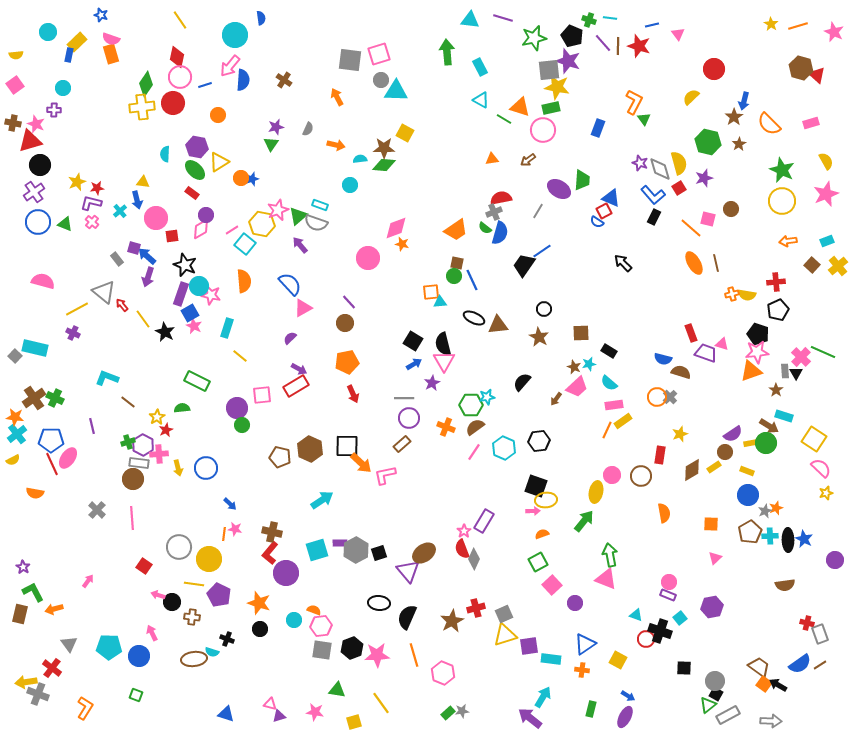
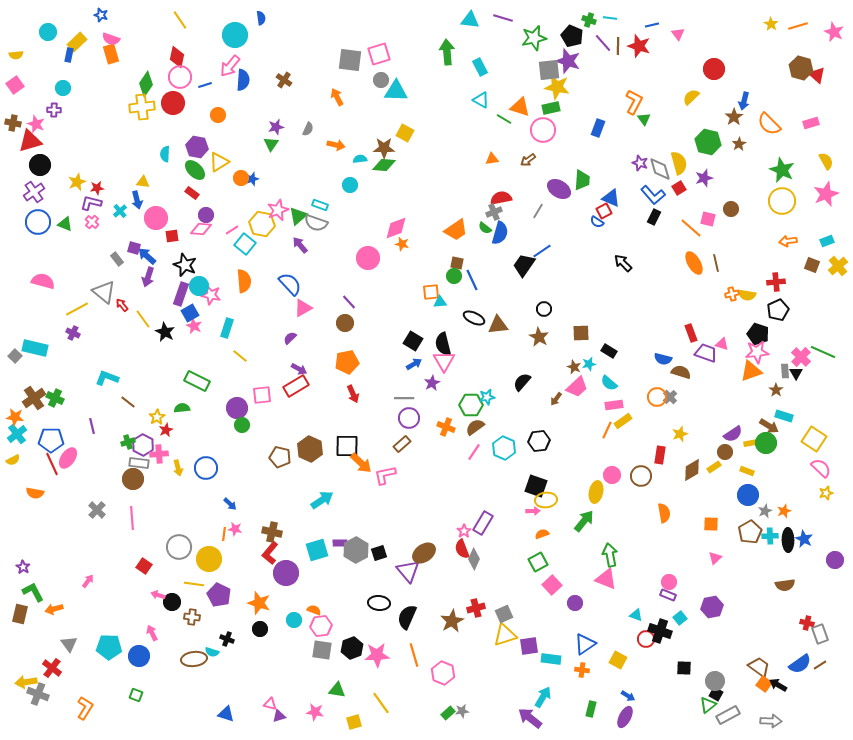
pink diamond at (201, 229): rotated 35 degrees clockwise
brown square at (812, 265): rotated 21 degrees counterclockwise
orange star at (776, 508): moved 8 px right, 3 px down
purple rectangle at (484, 521): moved 1 px left, 2 px down
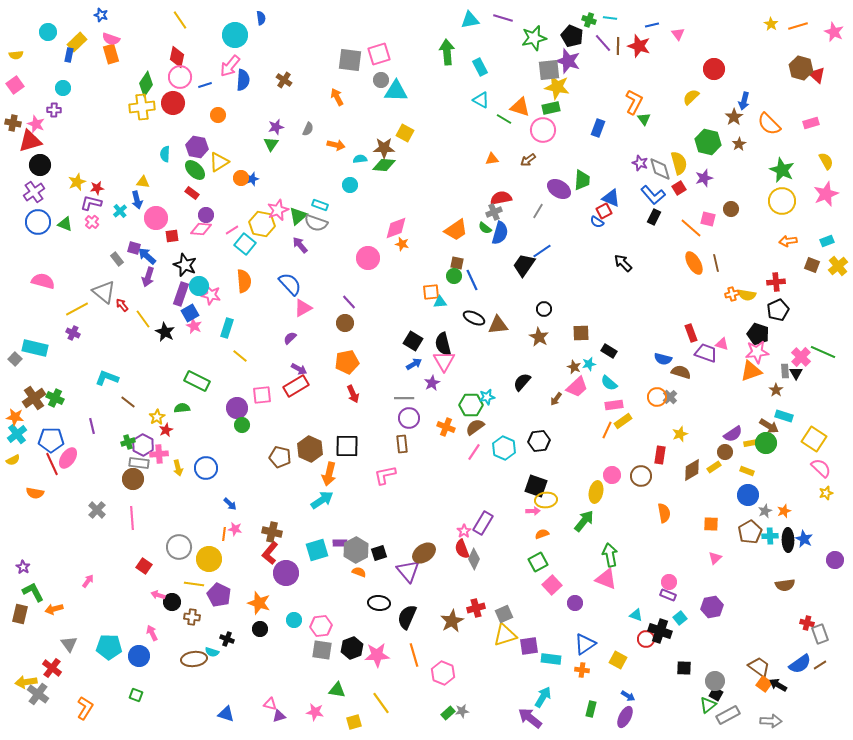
cyan triangle at (470, 20): rotated 18 degrees counterclockwise
gray square at (15, 356): moved 3 px down
brown rectangle at (402, 444): rotated 54 degrees counterclockwise
orange arrow at (361, 463): moved 32 px left, 11 px down; rotated 60 degrees clockwise
orange semicircle at (314, 610): moved 45 px right, 38 px up
gray cross at (38, 694): rotated 15 degrees clockwise
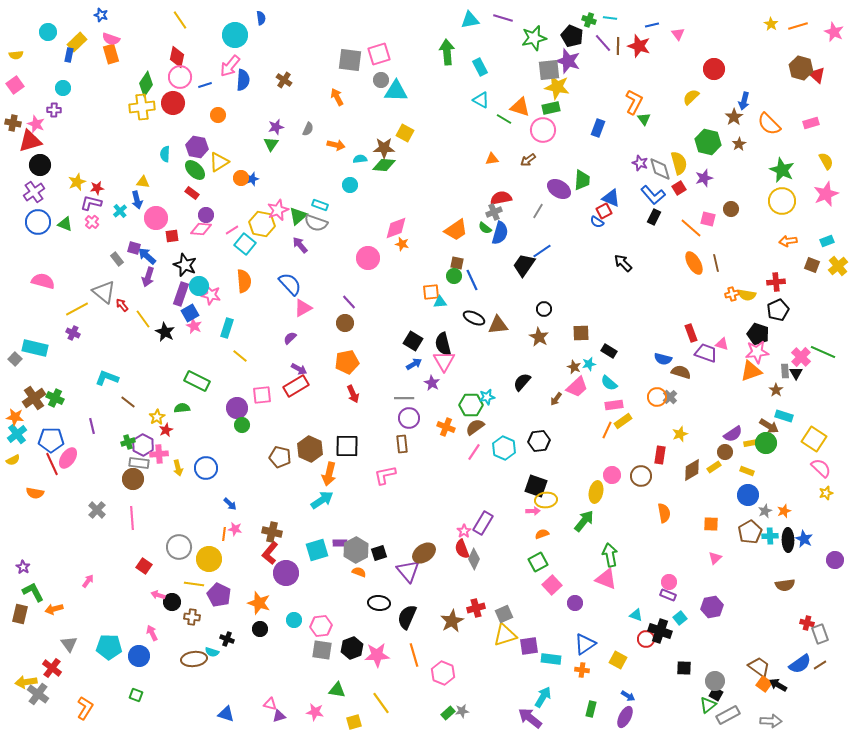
purple star at (432, 383): rotated 14 degrees counterclockwise
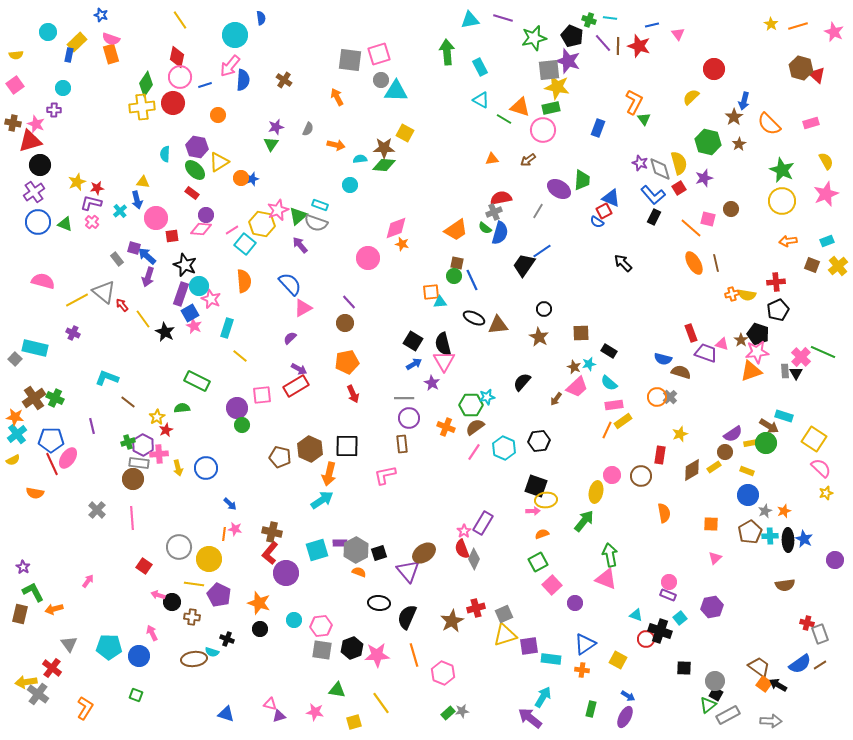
pink star at (211, 295): moved 4 px down; rotated 12 degrees clockwise
yellow line at (77, 309): moved 9 px up
brown star at (776, 390): moved 35 px left, 50 px up
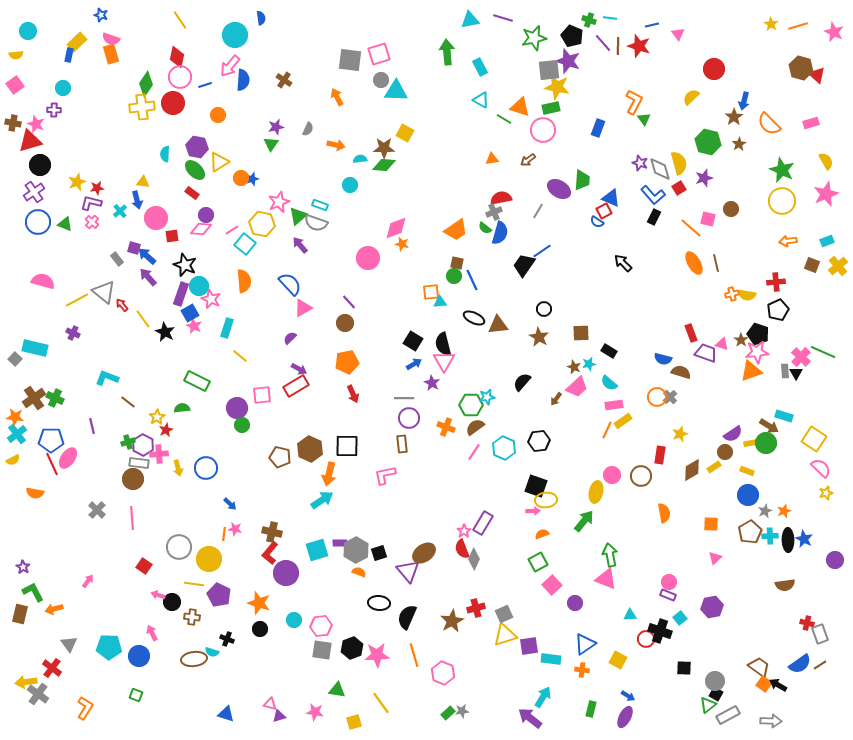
cyan circle at (48, 32): moved 20 px left, 1 px up
pink star at (278, 210): moved 1 px right, 8 px up
purple arrow at (148, 277): rotated 120 degrees clockwise
cyan triangle at (636, 615): moved 6 px left; rotated 24 degrees counterclockwise
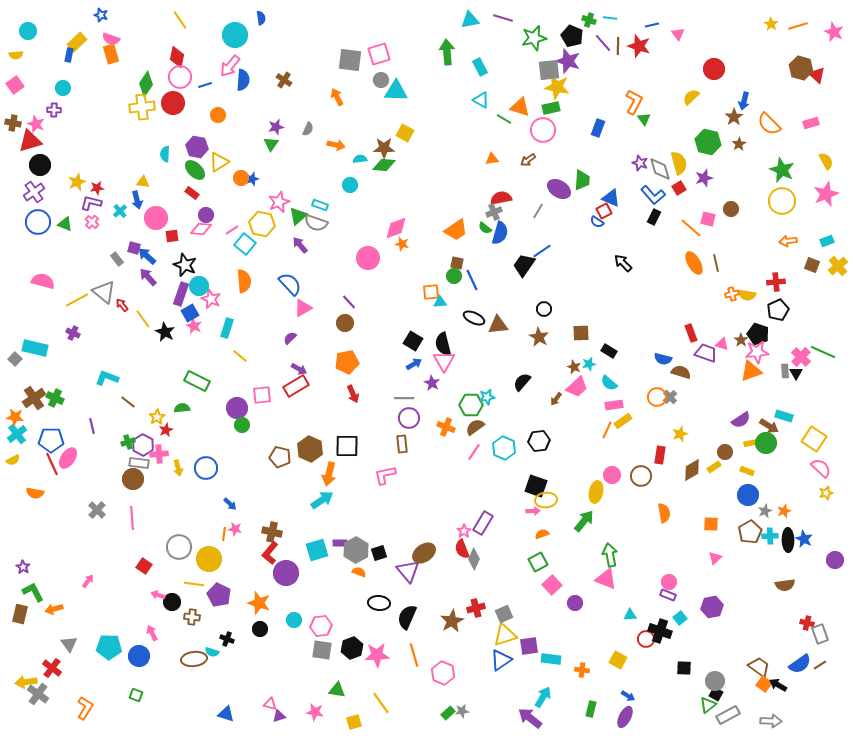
purple semicircle at (733, 434): moved 8 px right, 14 px up
blue triangle at (585, 644): moved 84 px left, 16 px down
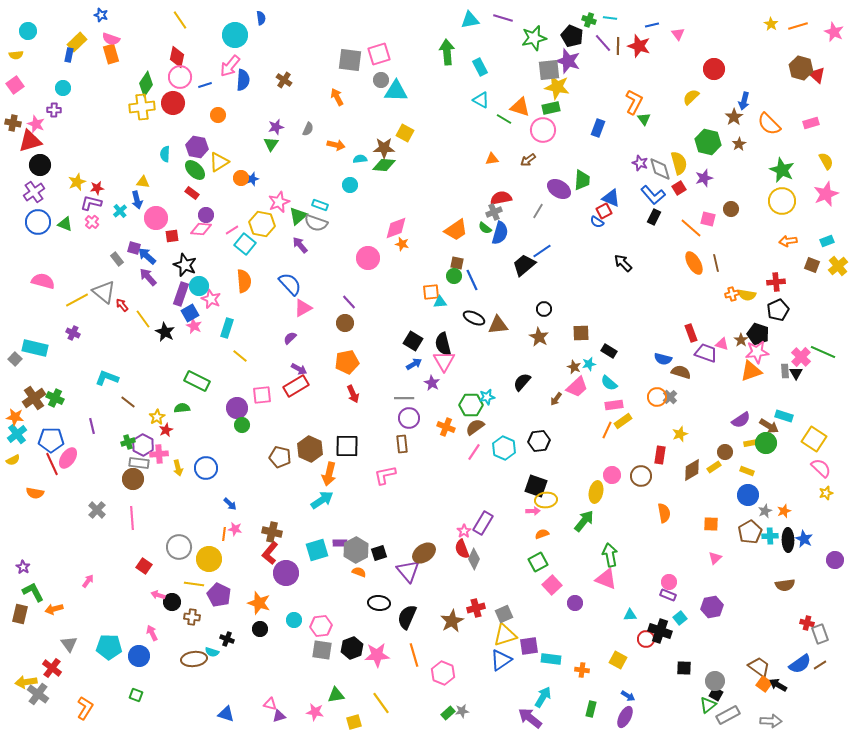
black trapezoid at (524, 265): rotated 15 degrees clockwise
green triangle at (337, 690): moved 1 px left, 5 px down; rotated 18 degrees counterclockwise
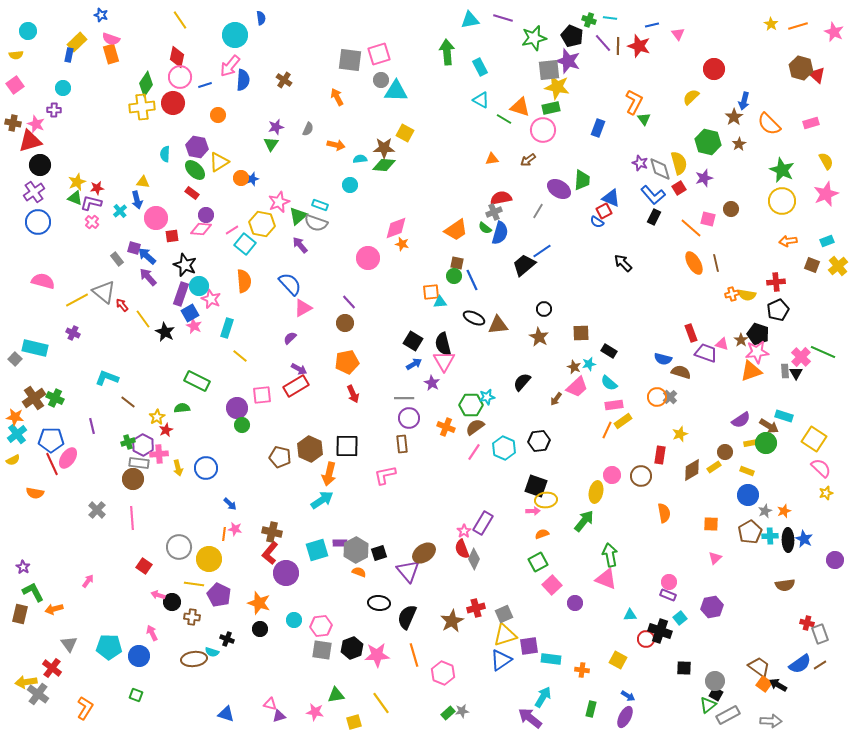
green triangle at (65, 224): moved 10 px right, 26 px up
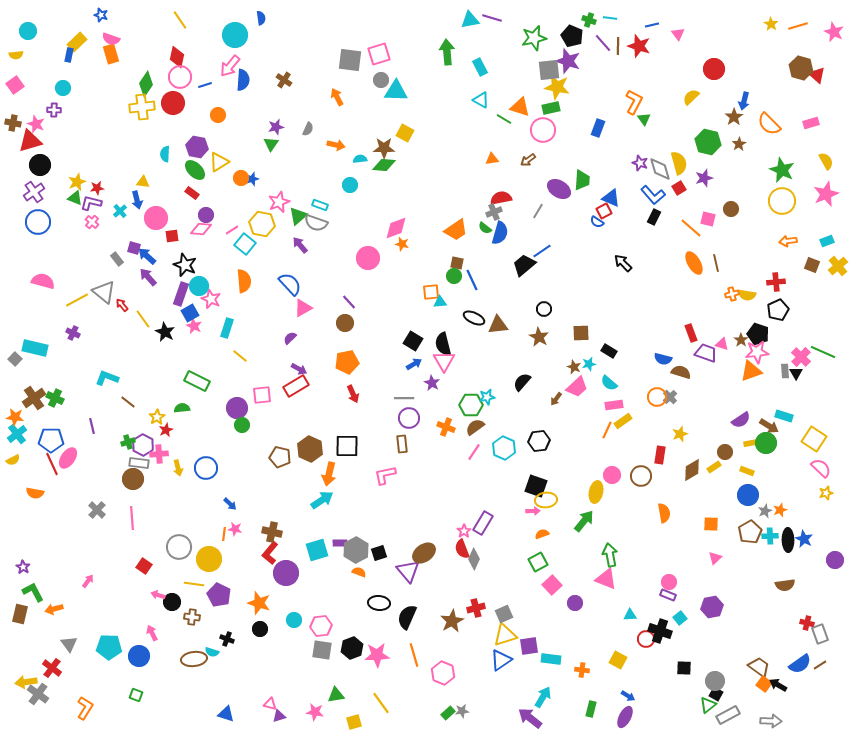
purple line at (503, 18): moved 11 px left
orange star at (784, 511): moved 4 px left, 1 px up
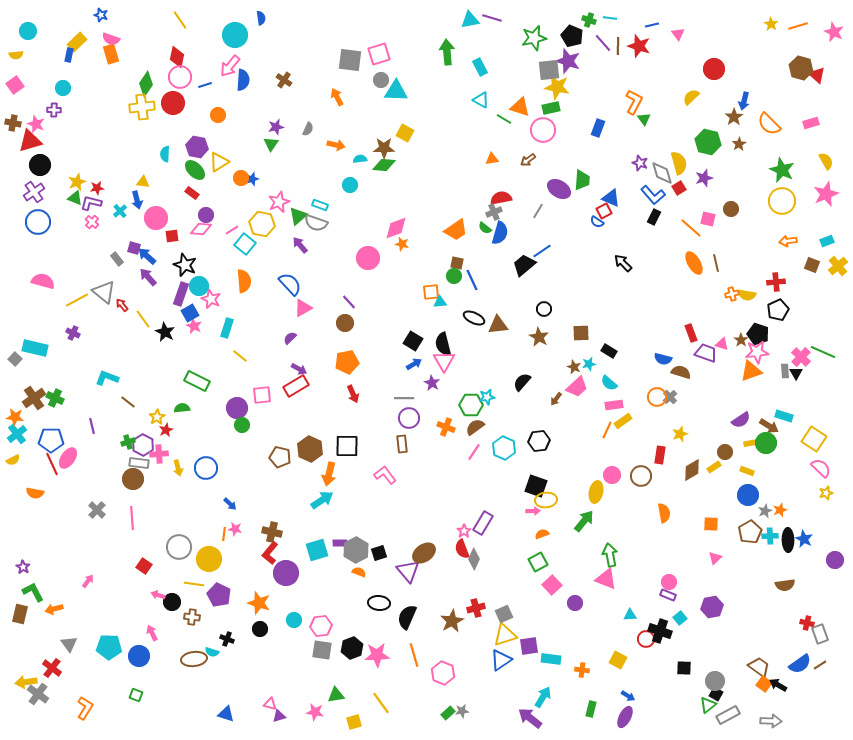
gray diamond at (660, 169): moved 2 px right, 4 px down
pink L-shape at (385, 475): rotated 65 degrees clockwise
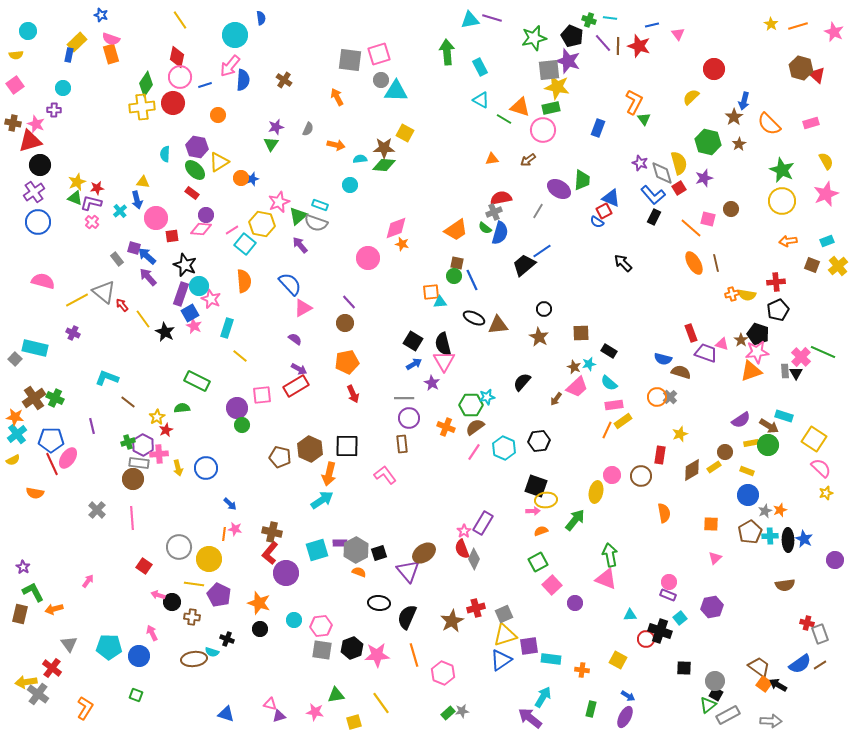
purple semicircle at (290, 338): moved 5 px right, 1 px down; rotated 80 degrees clockwise
green circle at (766, 443): moved 2 px right, 2 px down
green arrow at (584, 521): moved 9 px left, 1 px up
orange semicircle at (542, 534): moved 1 px left, 3 px up
